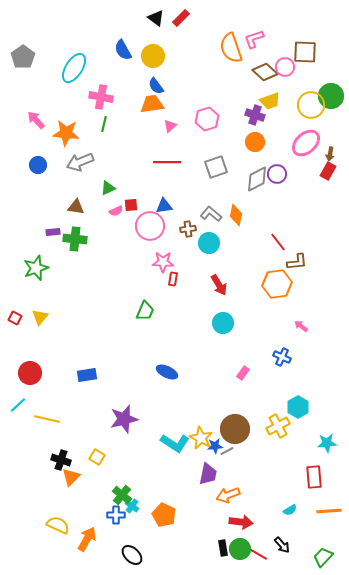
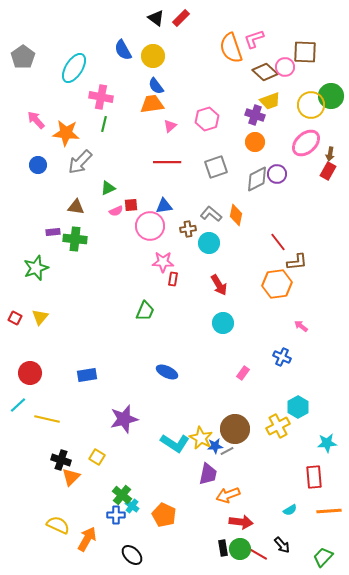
gray arrow at (80, 162): rotated 24 degrees counterclockwise
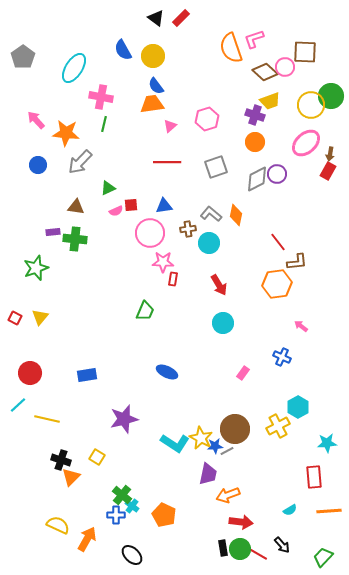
pink circle at (150, 226): moved 7 px down
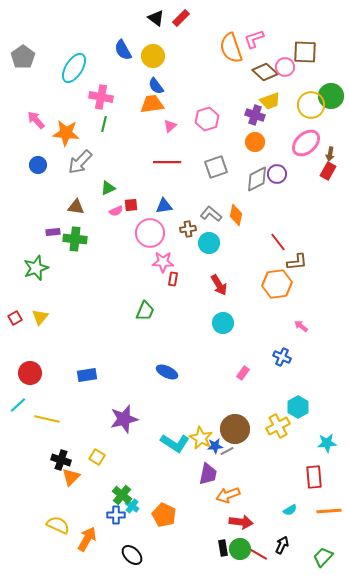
red square at (15, 318): rotated 32 degrees clockwise
black arrow at (282, 545): rotated 114 degrees counterclockwise
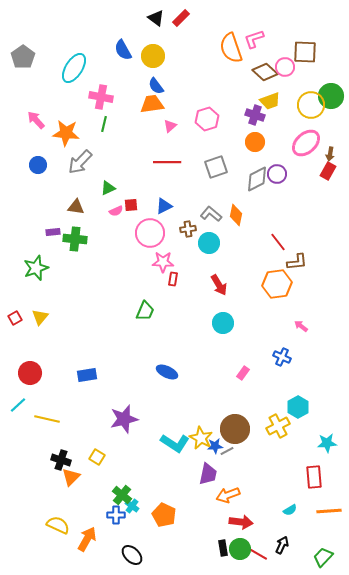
blue triangle at (164, 206): rotated 18 degrees counterclockwise
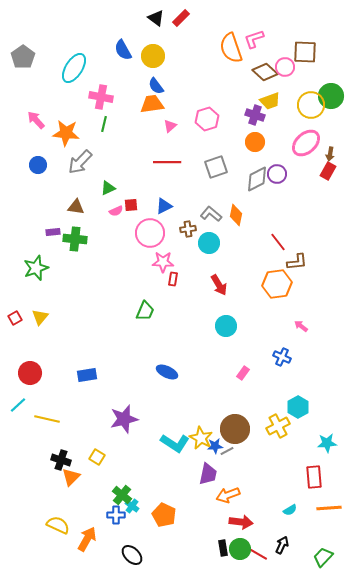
cyan circle at (223, 323): moved 3 px right, 3 px down
orange line at (329, 511): moved 3 px up
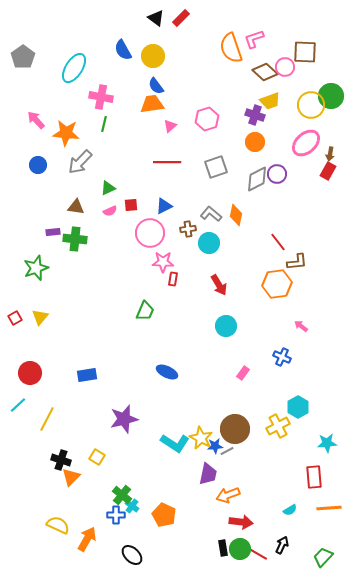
pink semicircle at (116, 211): moved 6 px left
yellow line at (47, 419): rotated 75 degrees counterclockwise
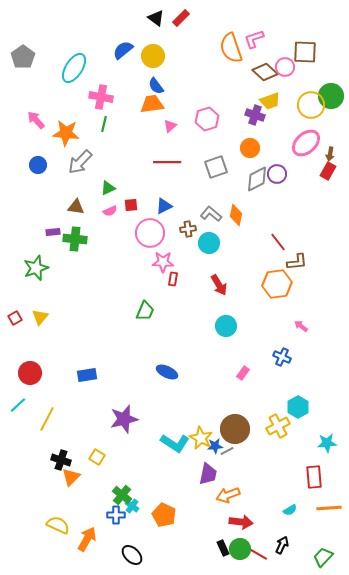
blue semicircle at (123, 50): rotated 80 degrees clockwise
orange circle at (255, 142): moved 5 px left, 6 px down
black rectangle at (223, 548): rotated 14 degrees counterclockwise
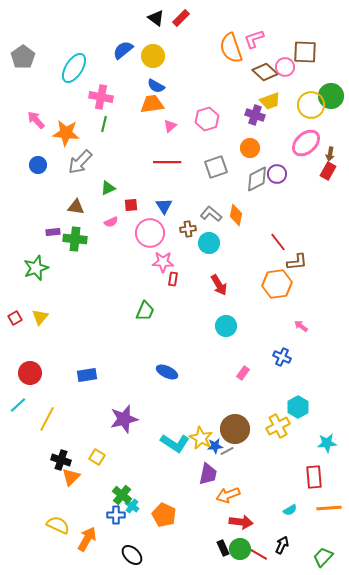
blue semicircle at (156, 86): rotated 24 degrees counterclockwise
blue triangle at (164, 206): rotated 36 degrees counterclockwise
pink semicircle at (110, 211): moved 1 px right, 11 px down
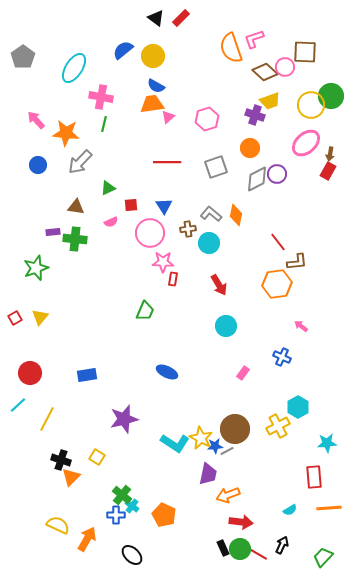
pink triangle at (170, 126): moved 2 px left, 9 px up
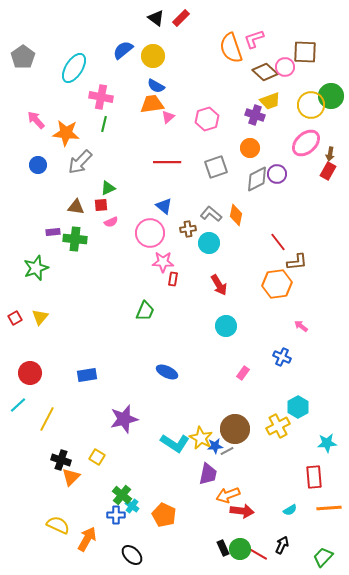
red square at (131, 205): moved 30 px left
blue triangle at (164, 206): rotated 18 degrees counterclockwise
red arrow at (241, 522): moved 1 px right, 11 px up
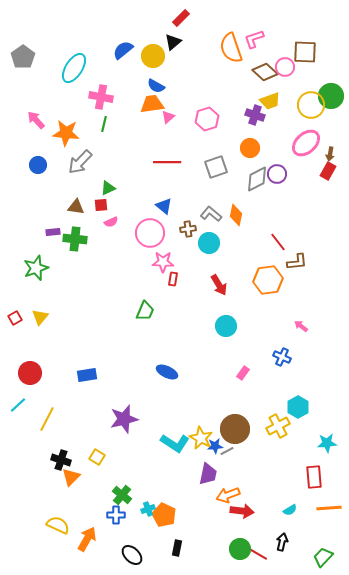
black triangle at (156, 18): moved 17 px right, 24 px down; rotated 42 degrees clockwise
orange hexagon at (277, 284): moved 9 px left, 4 px up
cyan cross at (132, 506): moved 16 px right, 3 px down; rotated 32 degrees clockwise
black arrow at (282, 545): moved 3 px up; rotated 12 degrees counterclockwise
black rectangle at (223, 548): moved 46 px left; rotated 35 degrees clockwise
